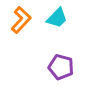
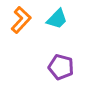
cyan trapezoid: moved 1 px down
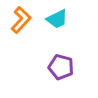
cyan trapezoid: rotated 20 degrees clockwise
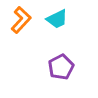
purple pentagon: rotated 30 degrees clockwise
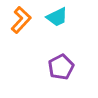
cyan trapezoid: moved 2 px up
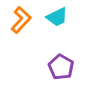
purple pentagon: rotated 15 degrees counterclockwise
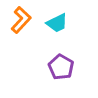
cyan trapezoid: moved 6 px down
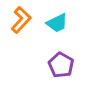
purple pentagon: moved 2 px up
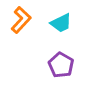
cyan trapezoid: moved 4 px right
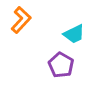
cyan trapezoid: moved 13 px right, 11 px down
